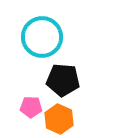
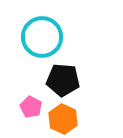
pink pentagon: rotated 25 degrees clockwise
orange hexagon: moved 4 px right
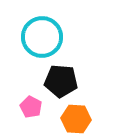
black pentagon: moved 2 px left, 1 px down
orange hexagon: moved 13 px right; rotated 20 degrees counterclockwise
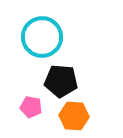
pink pentagon: rotated 15 degrees counterclockwise
orange hexagon: moved 2 px left, 3 px up
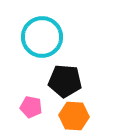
black pentagon: moved 4 px right
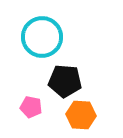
orange hexagon: moved 7 px right, 1 px up
